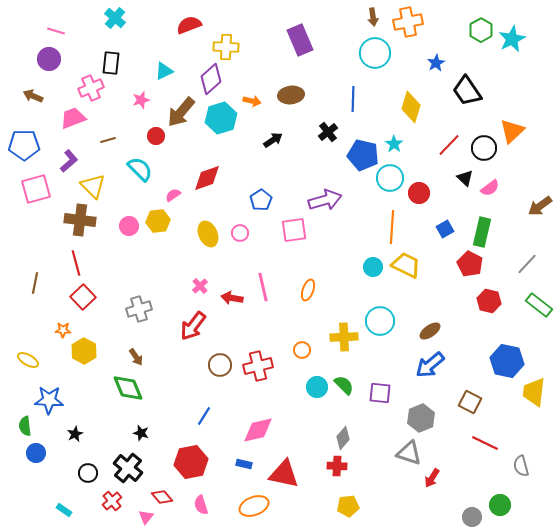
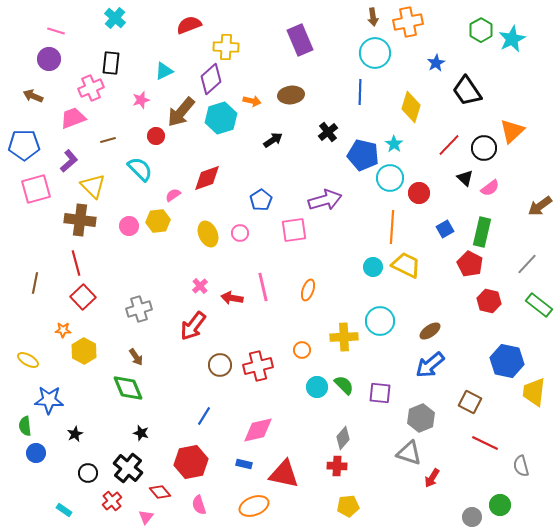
blue line at (353, 99): moved 7 px right, 7 px up
red diamond at (162, 497): moved 2 px left, 5 px up
pink semicircle at (201, 505): moved 2 px left
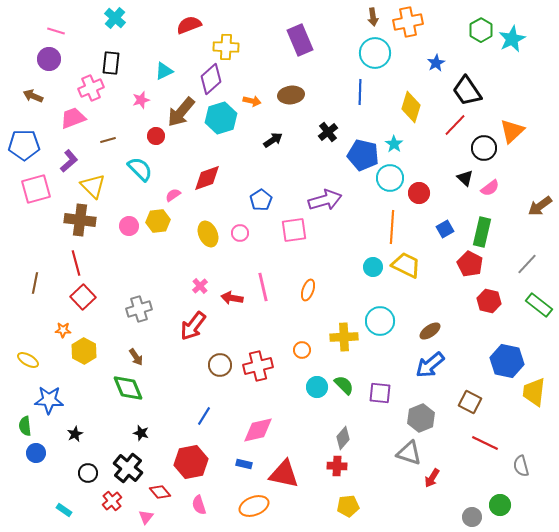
red line at (449, 145): moved 6 px right, 20 px up
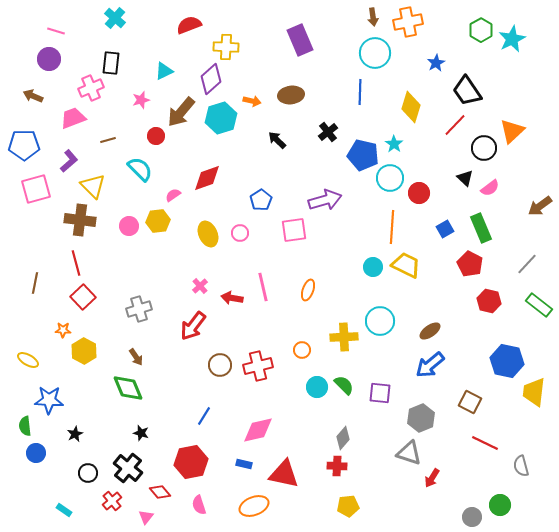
black arrow at (273, 140): moved 4 px right; rotated 102 degrees counterclockwise
green rectangle at (482, 232): moved 1 px left, 4 px up; rotated 36 degrees counterclockwise
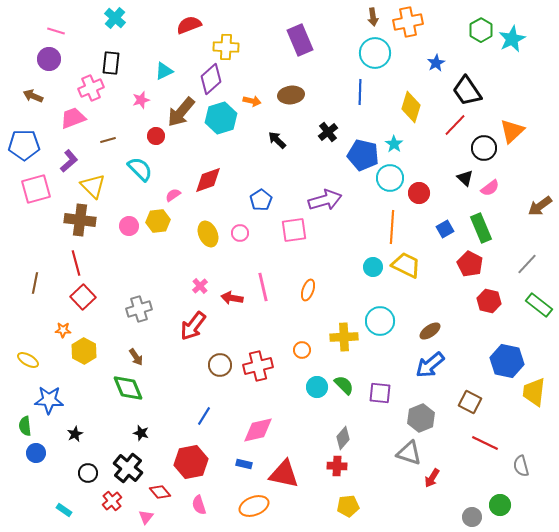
red diamond at (207, 178): moved 1 px right, 2 px down
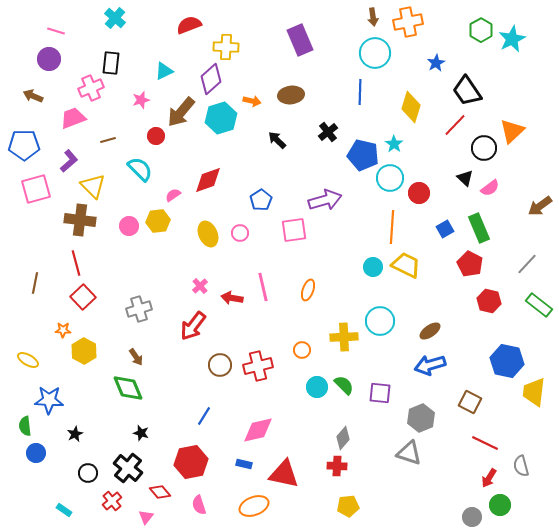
green rectangle at (481, 228): moved 2 px left
blue arrow at (430, 365): rotated 24 degrees clockwise
red arrow at (432, 478): moved 57 px right
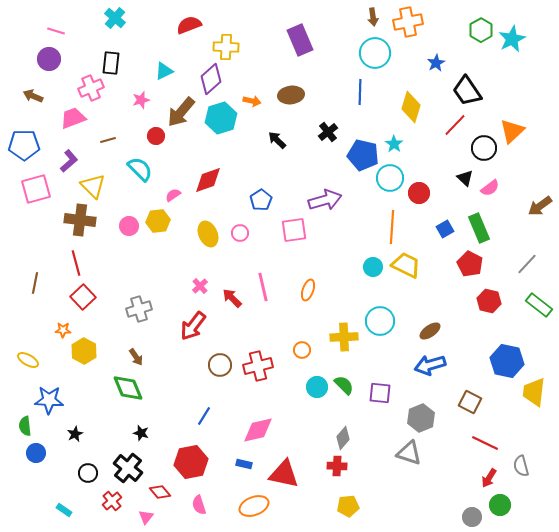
red arrow at (232, 298): rotated 35 degrees clockwise
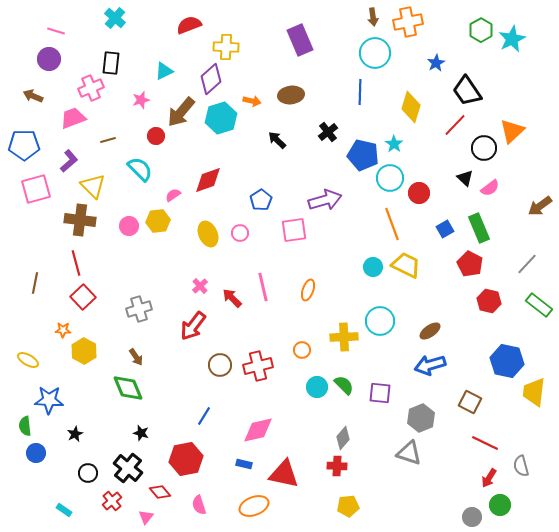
orange line at (392, 227): moved 3 px up; rotated 24 degrees counterclockwise
red hexagon at (191, 462): moved 5 px left, 3 px up
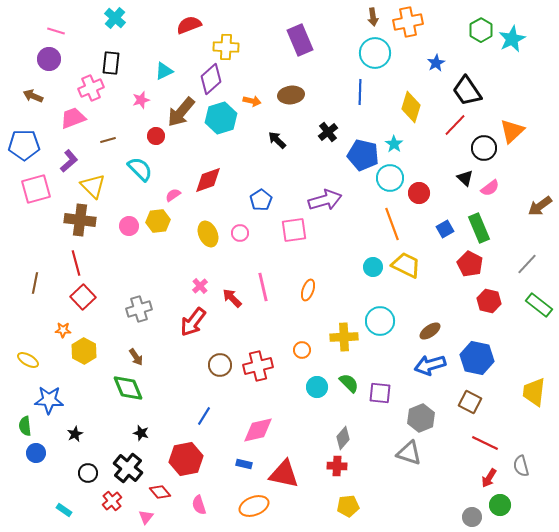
red arrow at (193, 326): moved 4 px up
blue hexagon at (507, 361): moved 30 px left, 3 px up
green semicircle at (344, 385): moved 5 px right, 2 px up
